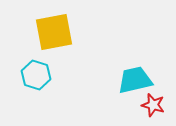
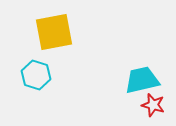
cyan trapezoid: moved 7 px right
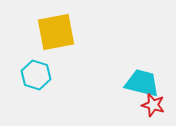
yellow square: moved 2 px right
cyan trapezoid: moved 3 px down; rotated 27 degrees clockwise
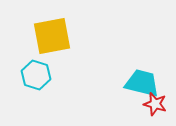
yellow square: moved 4 px left, 4 px down
red star: moved 2 px right, 1 px up
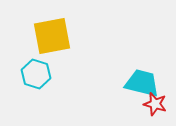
cyan hexagon: moved 1 px up
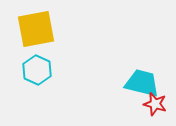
yellow square: moved 16 px left, 7 px up
cyan hexagon: moved 1 px right, 4 px up; rotated 8 degrees clockwise
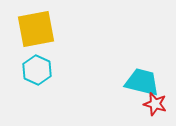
cyan trapezoid: moved 1 px up
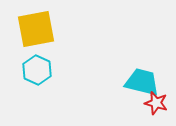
red star: moved 1 px right, 1 px up
